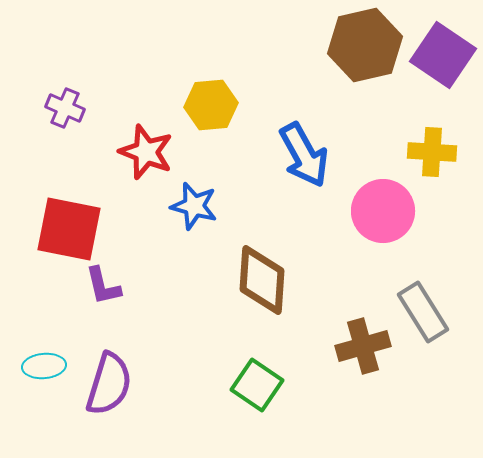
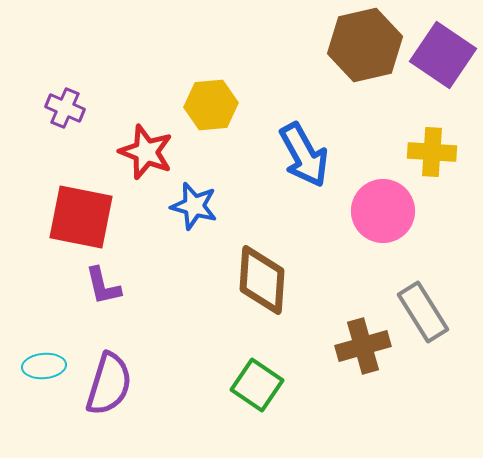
red square: moved 12 px right, 12 px up
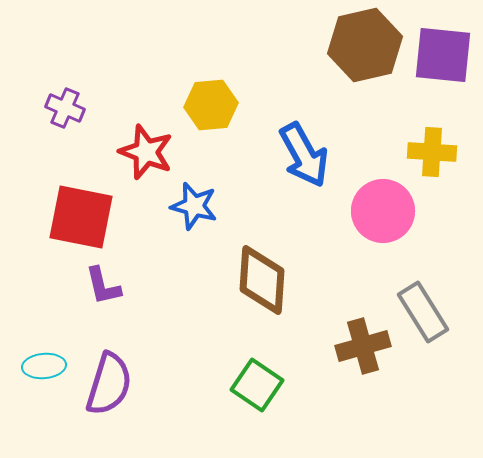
purple square: rotated 28 degrees counterclockwise
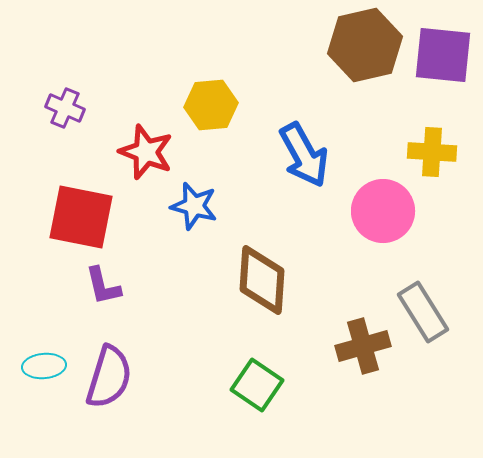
purple semicircle: moved 7 px up
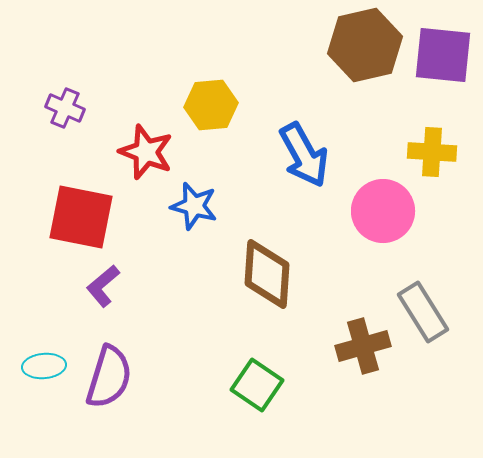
brown diamond: moved 5 px right, 6 px up
purple L-shape: rotated 63 degrees clockwise
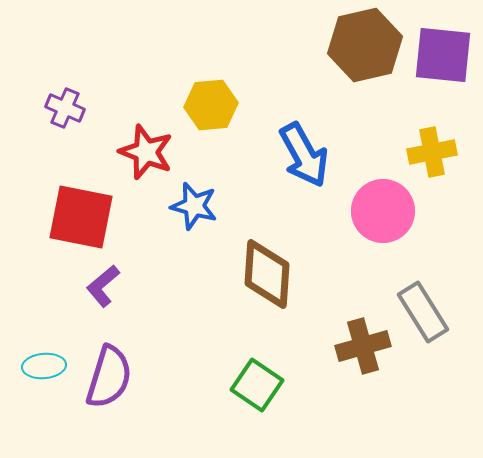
yellow cross: rotated 15 degrees counterclockwise
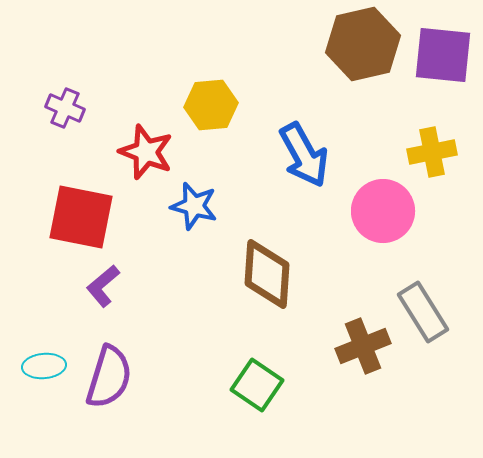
brown hexagon: moved 2 px left, 1 px up
brown cross: rotated 6 degrees counterclockwise
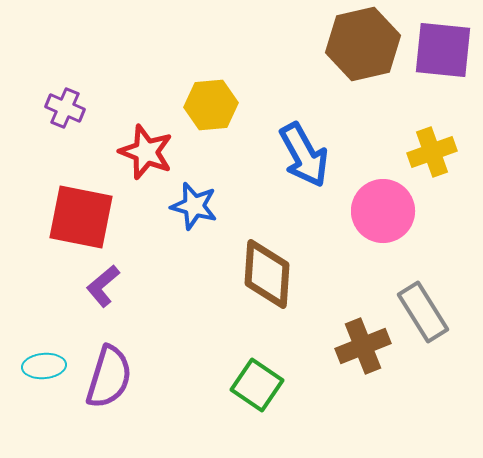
purple square: moved 5 px up
yellow cross: rotated 9 degrees counterclockwise
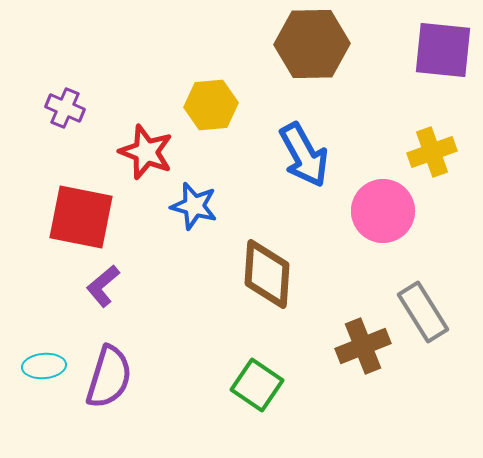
brown hexagon: moved 51 px left; rotated 12 degrees clockwise
